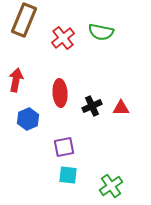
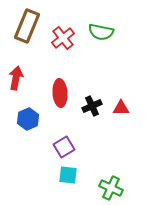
brown rectangle: moved 3 px right, 6 px down
red arrow: moved 2 px up
purple square: rotated 20 degrees counterclockwise
green cross: moved 2 px down; rotated 30 degrees counterclockwise
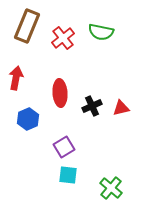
red triangle: rotated 12 degrees counterclockwise
green cross: rotated 15 degrees clockwise
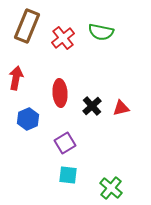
black cross: rotated 18 degrees counterclockwise
purple square: moved 1 px right, 4 px up
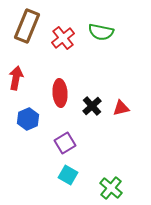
cyan square: rotated 24 degrees clockwise
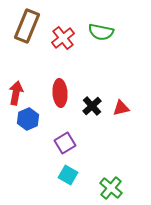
red arrow: moved 15 px down
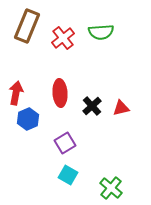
green semicircle: rotated 15 degrees counterclockwise
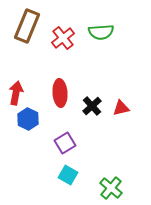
blue hexagon: rotated 10 degrees counterclockwise
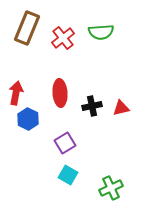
brown rectangle: moved 2 px down
black cross: rotated 30 degrees clockwise
green cross: rotated 25 degrees clockwise
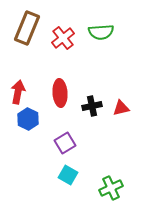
red arrow: moved 2 px right, 1 px up
